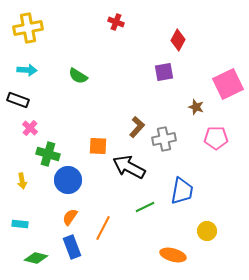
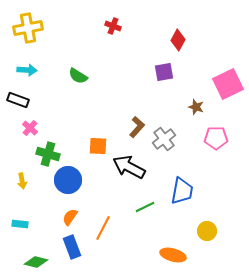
red cross: moved 3 px left, 4 px down
gray cross: rotated 25 degrees counterclockwise
green diamond: moved 4 px down
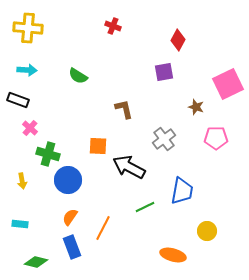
yellow cross: rotated 16 degrees clockwise
brown L-shape: moved 13 px left, 18 px up; rotated 55 degrees counterclockwise
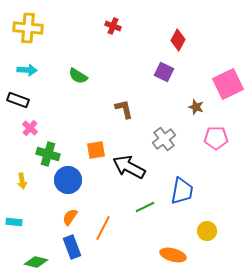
purple square: rotated 36 degrees clockwise
orange square: moved 2 px left, 4 px down; rotated 12 degrees counterclockwise
cyan rectangle: moved 6 px left, 2 px up
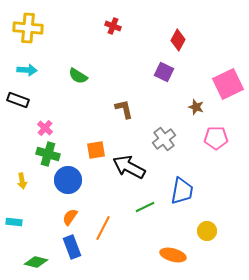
pink cross: moved 15 px right
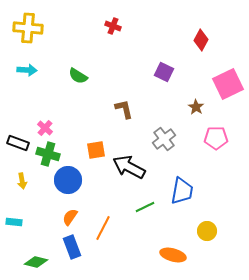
red diamond: moved 23 px right
black rectangle: moved 43 px down
brown star: rotated 14 degrees clockwise
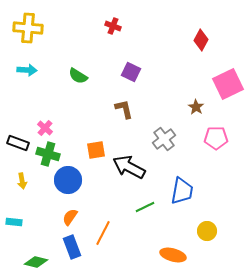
purple square: moved 33 px left
orange line: moved 5 px down
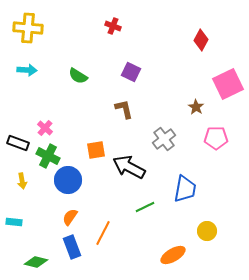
green cross: moved 2 px down; rotated 10 degrees clockwise
blue trapezoid: moved 3 px right, 2 px up
orange ellipse: rotated 45 degrees counterclockwise
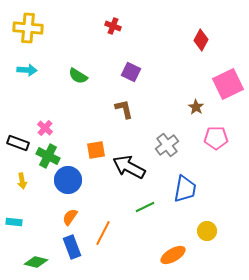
gray cross: moved 3 px right, 6 px down
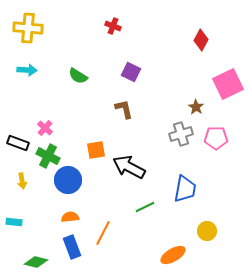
gray cross: moved 14 px right, 11 px up; rotated 20 degrees clockwise
orange semicircle: rotated 48 degrees clockwise
